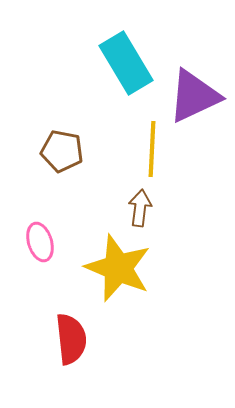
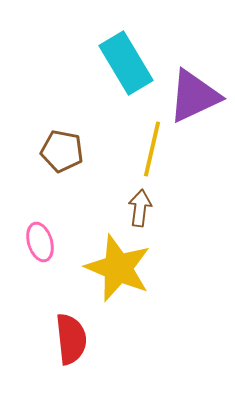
yellow line: rotated 10 degrees clockwise
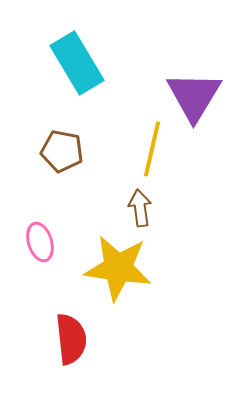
cyan rectangle: moved 49 px left
purple triangle: rotated 34 degrees counterclockwise
brown arrow: rotated 15 degrees counterclockwise
yellow star: rotated 14 degrees counterclockwise
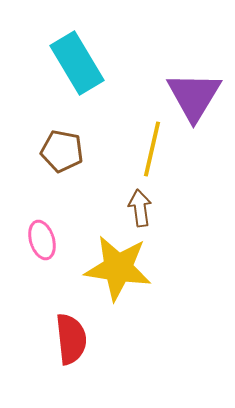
pink ellipse: moved 2 px right, 2 px up
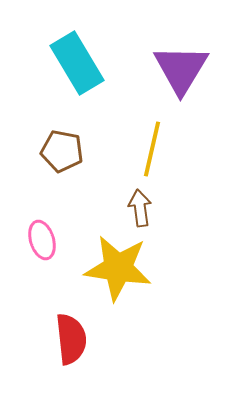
purple triangle: moved 13 px left, 27 px up
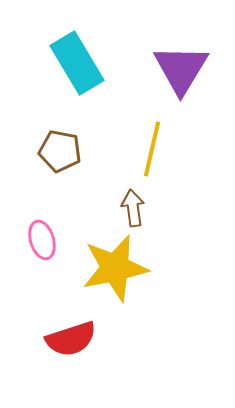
brown pentagon: moved 2 px left
brown arrow: moved 7 px left
yellow star: moved 3 px left; rotated 20 degrees counterclockwise
red semicircle: rotated 78 degrees clockwise
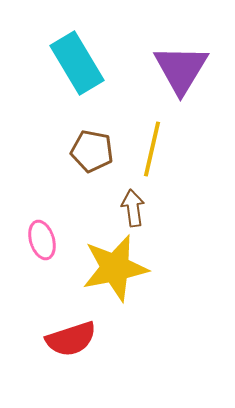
brown pentagon: moved 32 px right
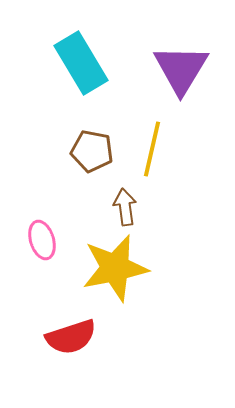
cyan rectangle: moved 4 px right
brown arrow: moved 8 px left, 1 px up
red semicircle: moved 2 px up
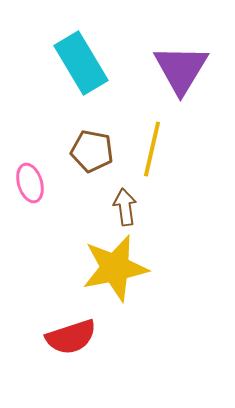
pink ellipse: moved 12 px left, 57 px up
